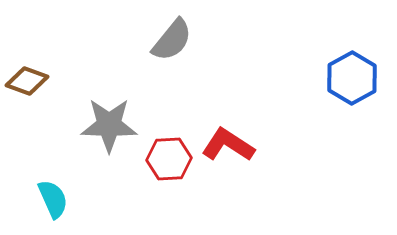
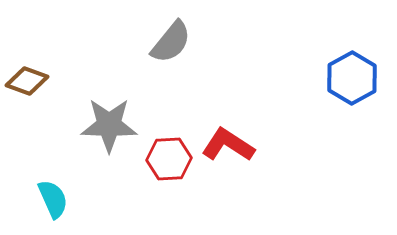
gray semicircle: moved 1 px left, 2 px down
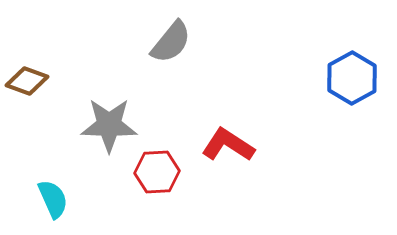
red hexagon: moved 12 px left, 13 px down
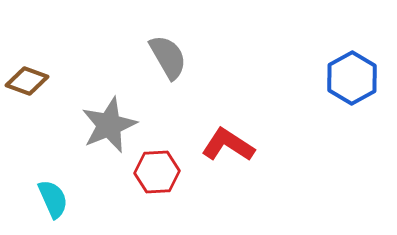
gray semicircle: moved 3 px left, 15 px down; rotated 69 degrees counterclockwise
gray star: rotated 24 degrees counterclockwise
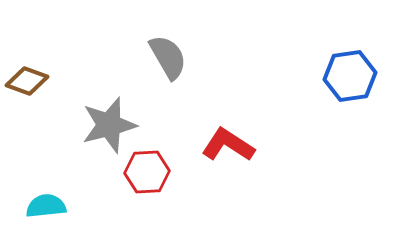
blue hexagon: moved 2 px left, 2 px up; rotated 21 degrees clockwise
gray star: rotated 8 degrees clockwise
red hexagon: moved 10 px left
cyan semicircle: moved 7 px left, 7 px down; rotated 72 degrees counterclockwise
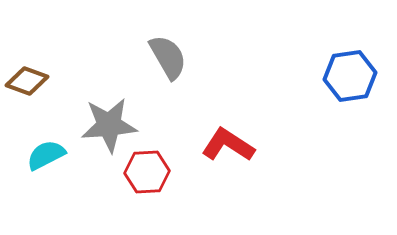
gray star: rotated 10 degrees clockwise
cyan semicircle: moved 51 px up; rotated 21 degrees counterclockwise
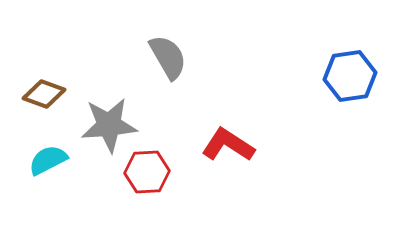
brown diamond: moved 17 px right, 13 px down
cyan semicircle: moved 2 px right, 5 px down
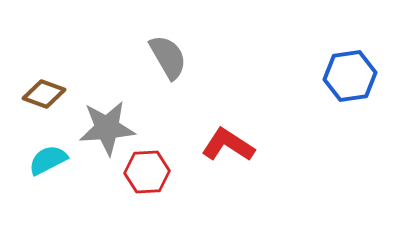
gray star: moved 2 px left, 3 px down
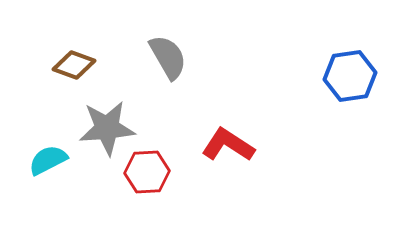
brown diamond: moved 30 px right, 29 px up
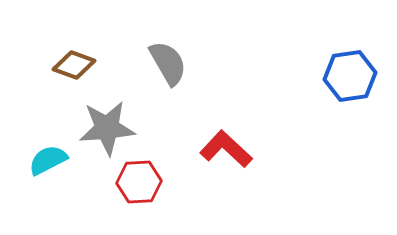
gray semicircle: moved 6 px down
red L-shape: moved 2 px left, 4 px down; rotated 10 degrees clockwise
red hexagon: moved 8 px left, 10 px down
